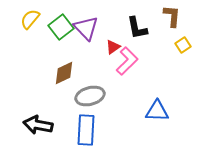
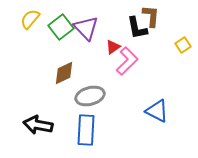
brown L-shape: moved 21 px left
blue triangle: rotated 25 degrees clockwise
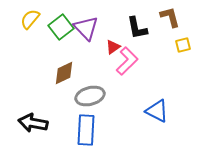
brown L-shape: moved 19 px right, 1 px down; rotated 20 degrees counterclockwise
yellow square: rotated 21 degrees clockwise
black arrow: moved 5 px left, 2 px up
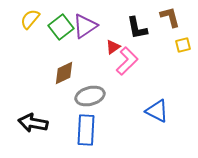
purple triangle: moved 1 px left, 2 px up; rotated 40 degrees clockwise
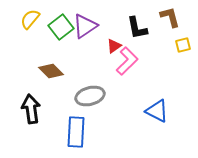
red triangle: moved 1 px right, 1 px up
brown diamond: moved 13 px left, 2 px up; rotated 70 degrees clockwise
black arrow: moved 2 px left, 14 px up; rotated 72 degrees clockwise
blue rectangle: moved 10 px left, 2 px down
